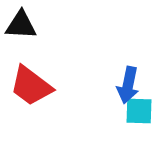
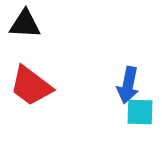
black triangle: moved 4 px right, 1 px up
cyan square: moved 1 px right, 1 px down
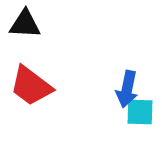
blue arrow: moved 1 px left, 4 px down
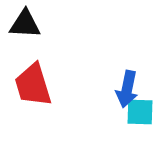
red trapezoid: moved 2 px right, 1 px up; rotated 36 degrees clockwise
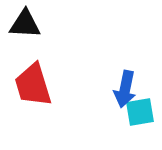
blue arrow: moved 2 px left
cyan square: rotated 12 degrees counterclockwise
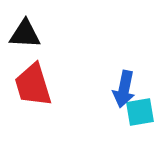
black triangle: moved 10 px down
blue arrow: moved 1 px left
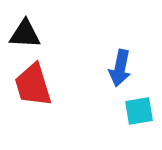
blue arrow: moved 4 px left, 21 px up
cyan square: moved 1 px left, 1 px up
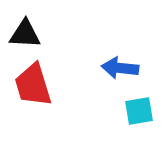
blue arrow: rotated 84 degrees clockwise
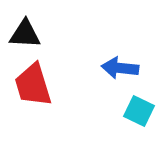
cyan square: rotated 36 degrees clockwise
